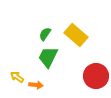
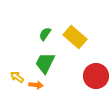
yellow rectangle: moved 1 px left, 2 px down
green trapezoid: moved 3 px left, 6 px down
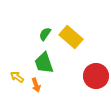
yellow rectangle: moved 4 px left
green trapezoid: moved 1 px left; rotated 45 degrees counterclockwise
orange arrow: rotated 64 degrees clockwise
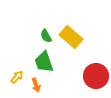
green semicircle: moved 1 px right, 2 px down; rotated 64 degrees counterclockwise
green trapezoid: moved 1 px up
yellow arrow: rotated 96 degrees clockwise
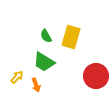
yellow rectangle: rotated 65 degrees clockwise
green trapezoid: rotated 40 degrees counterclockwise
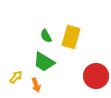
yellow arrow: moved 1 px left
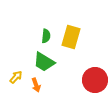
green semicircle: rotated 144 degrees counterclockwise
red circle: moved 1 px left, 4 px down
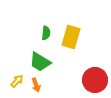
green semicircle: moved 3 px up
green trapezoid: moved 4 px left
yellow arrow: moved 1 px right, 4 px down
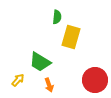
green semicircle: moved 11 px right, 16 px up
yellow arrow: moved 1 px right, 1 px up
orange arrow: moved 13 px right
